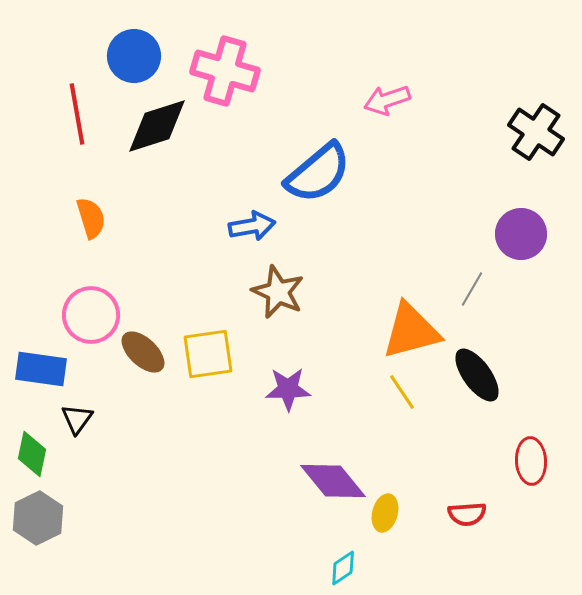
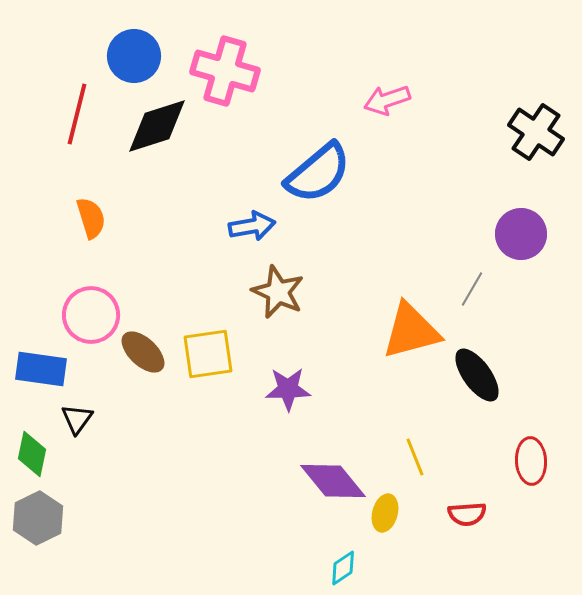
red line: rotated 24 degrees clockwise
yellow line: moved 13 px right, 65 px down; rotated 12 degrees clockwise
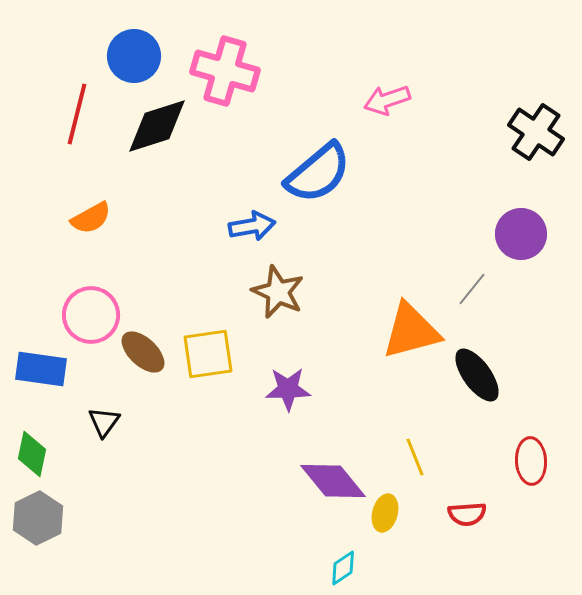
orange semicircle: rotated 78 degrees clockwise
gray line: rotated 9 degrees clockwise
black triangle: moved 27 px right, 3 px down
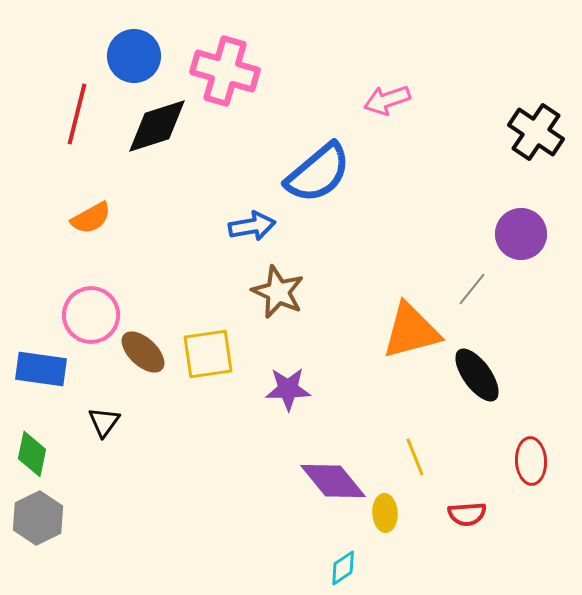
yellow ellipse: rotated 18 degrees counterclockwise
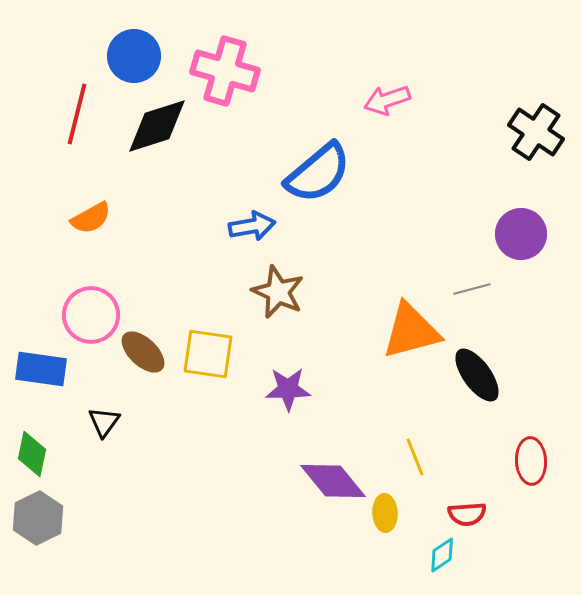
gray line: rotated 36 degrees clockwise
yellow square: rotated 16 degrees clockwise
cyan diamond: moved 99 px right, 13 px up
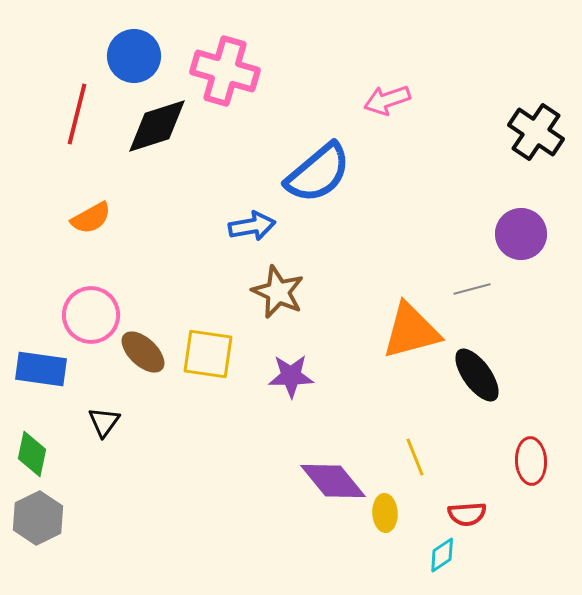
purple star: moved 3 px right, 13 px up
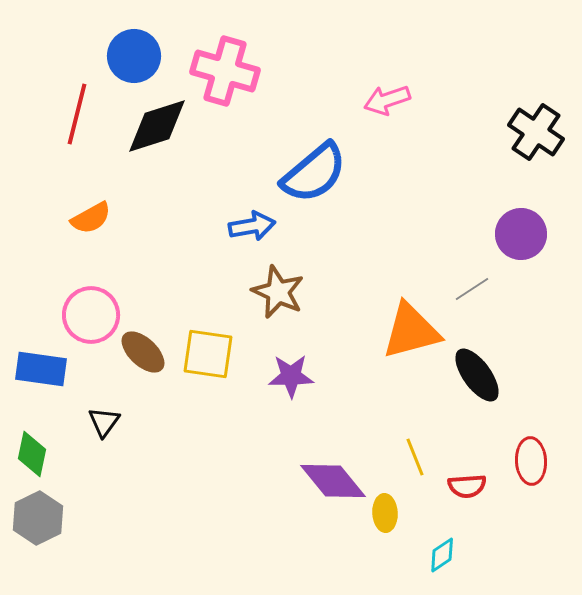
blue semicircle: moved 4 px left
gray line: rotated 18 degrees counterclockwise
red semicircle: moved 28 px up
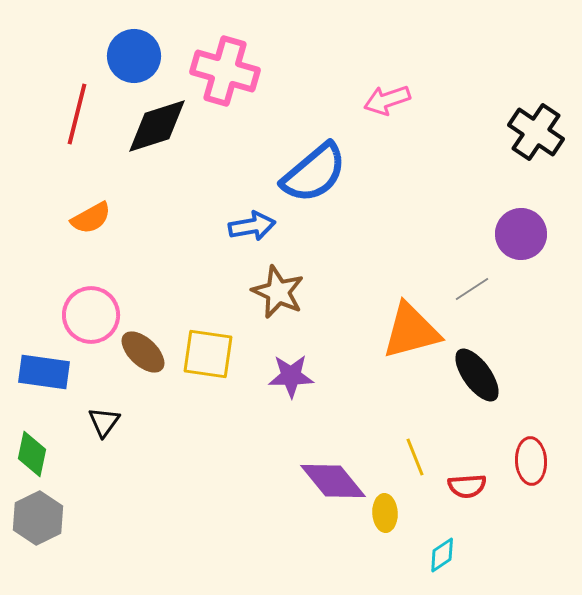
blue rectangle: moved 3 px right, 3 px down
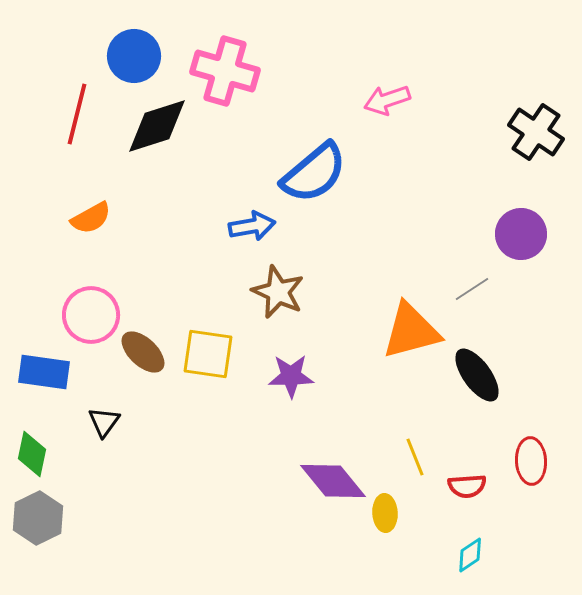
cyan diamond: moved 28 px right
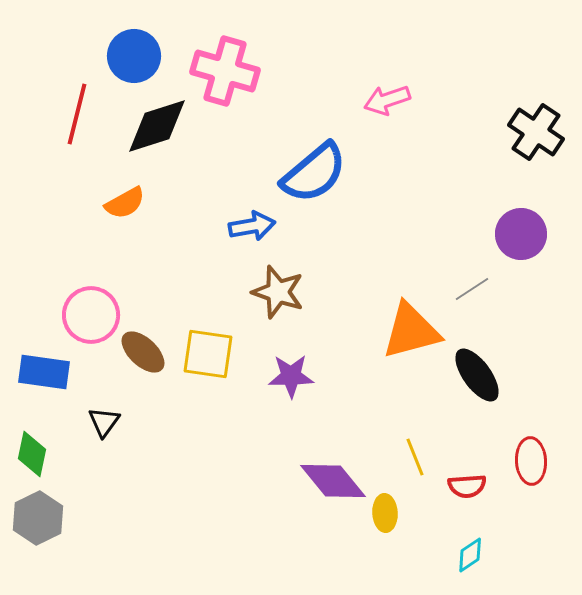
orange semicircle: moved 34 px right, 15 px up
brown star: rotated 6 degrees counterclockwise
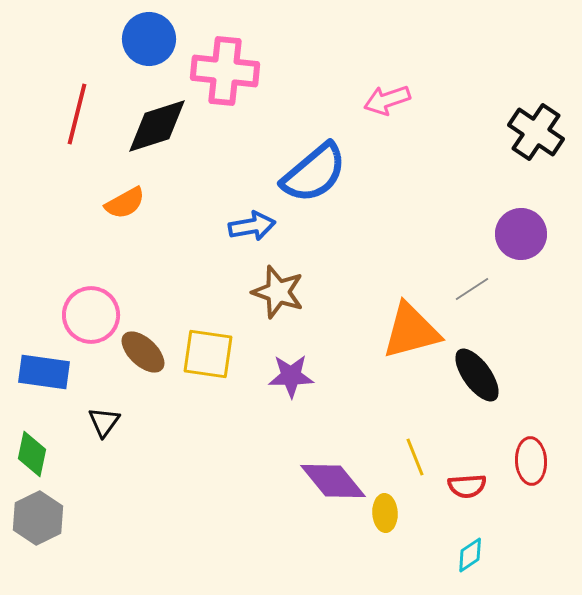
blue circle: moved 15 px right, 17 px up
pink cross: rotated 10 degrees counterclockwise
